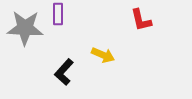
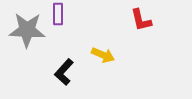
gray star: moved 2 px right, 2 px down
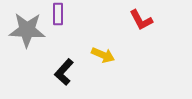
red L-shape: rotated 15 degrees counterclockwise
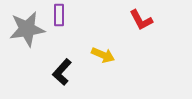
purple rectangle: moved 1 px right, 1 px down
gray star: moved 1 px up; rotated 12 degrees counterclockwise
black L-shape: moved 2 px left
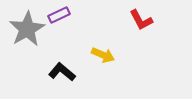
purple rectangle: rotated 65 degrees clockwise
gray star: rotated 21 degrees counterclockwise
black L-shape: rotated 88 degrees clockwise
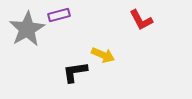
purple rectangle: rotated 10 degrees clockwise
black L-shape: moved 13 px right; rotated 48 degrees counterclockwise
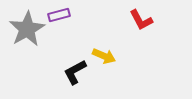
yellow arrow: moved 1 px right, 1 px down
black L-shape: rotated 20 degrees counterclockwise
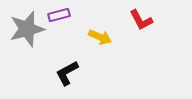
gray star: rotated 15 degrees clockwise
yellow arrow: moved 4 px left, 19 px up
black L-shape: moved 8 px left, 1 px down
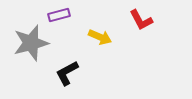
gray star: moved 4 px right, 14 px down
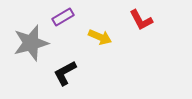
purple rectangle: moved 4 px right, 2 px down; rotated 15 degrees counterclockwise
black L-shape: moved 2 px left
